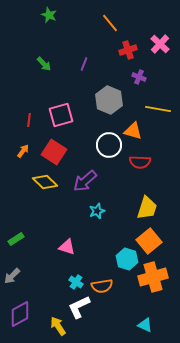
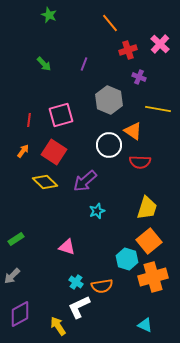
orange triangle: rotated 18 degrees clockwise
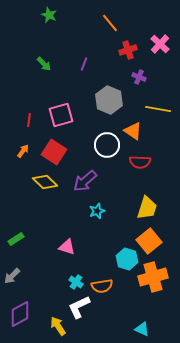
white circle: moved 2 px left
cyan triangle: moved 3 px left, 4 px down
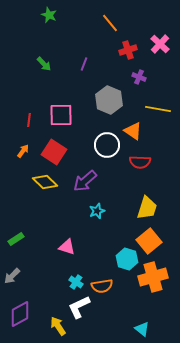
pink square: rotated 15 degrees clockwise
cyan triangle: rotated 14 degrees clockwise
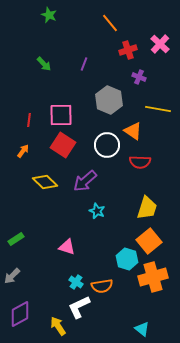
red square: moved 9 px right, 7 px up
cyan star: rotated 28 degrees counterclockwise
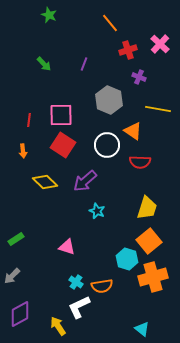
orange arrow: rotated 136 degrees clockwise
